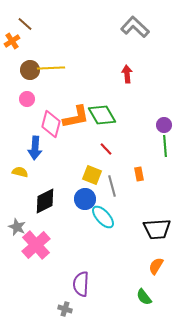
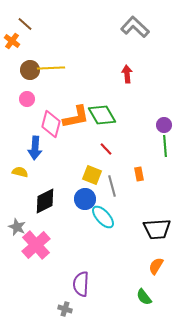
orange cross: rotated 21 degrees counterclockwise
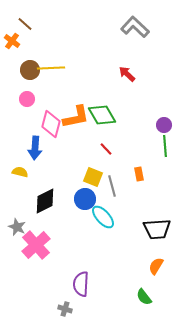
red arrow: rotated 42 degrees counterclockwise
yellow square: moved 1 px right, 2 px down
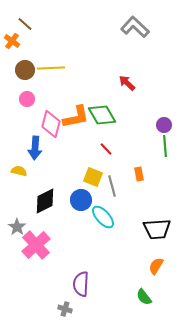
brown circle: moved 5 px left
red arrow: moved 9 px down
yellow semicircle: moved 1 px left, 1 px up
blue circle: moved 4 px left, 1 px down
gray star: rotated 12 degrees clockwise
